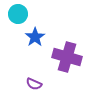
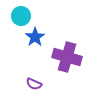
cyan circle: moved 3 px right, 2 px down
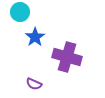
cyan circle: moved 1 px left, 4 px up
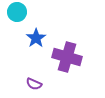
cyan circle: moved 3 px left
blue star: moved 1 px right, 1 px down
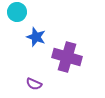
blue star: moved 1 px up; rotated 18 degrees counterclockwise
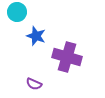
blue star: moved 1 px up
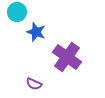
blue star: moved 4 px up
purple cross: rotated 20 degrees clockwise
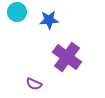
blue star: moved 13 px right, 12 px up; rotated 24 degrees counterclockwise
